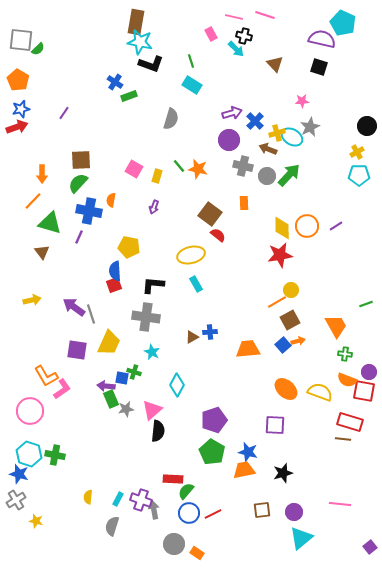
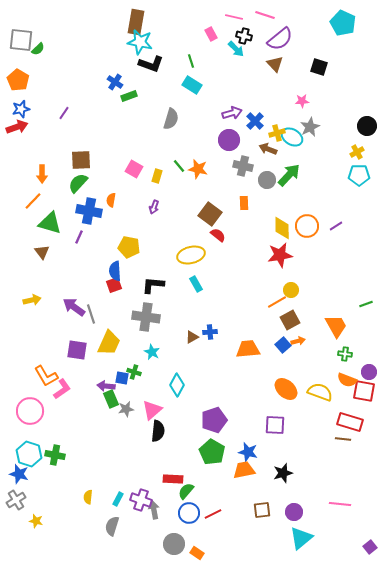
purple semicircle at (322, 39): moved 42 px left; rotated 128 degrees clockwise
gray circle at (267, 176): moved 4 px down
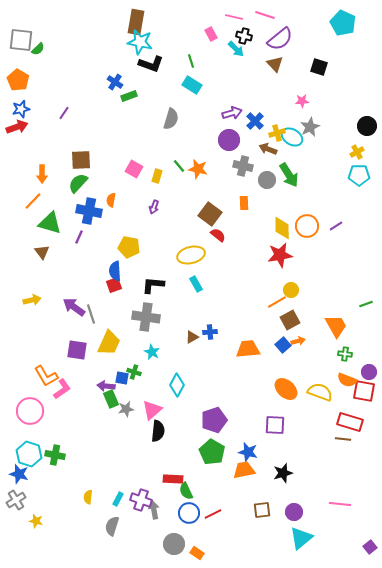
green arrow at (289, 175): rotated 105 degrees clockwise
green semicircle at (186, 491): rotated 66 degrees counterclockwise
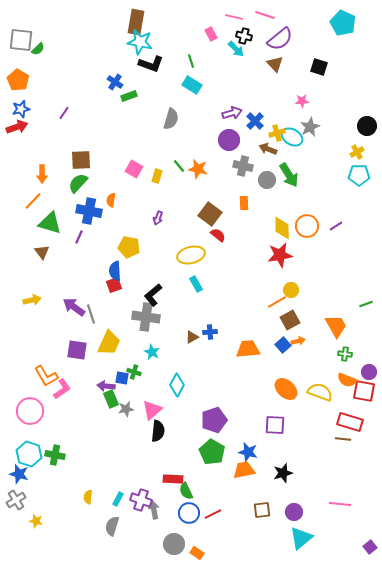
purple arrow at (154, 207): moved 4 px right, 11 px down
black L-shape at (153, 285): moved 10 px down; rotated 45 degrees counterclockwise
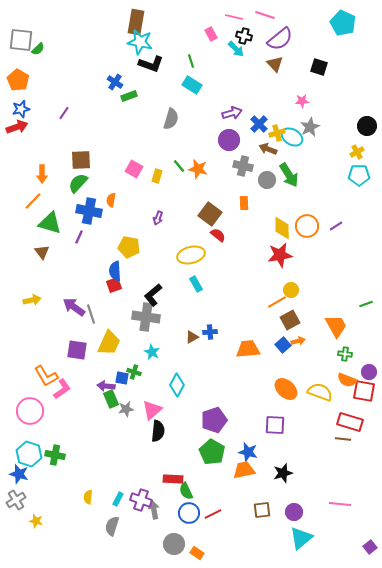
blue cross at (255, 121): moved 4 px right, 3 px down
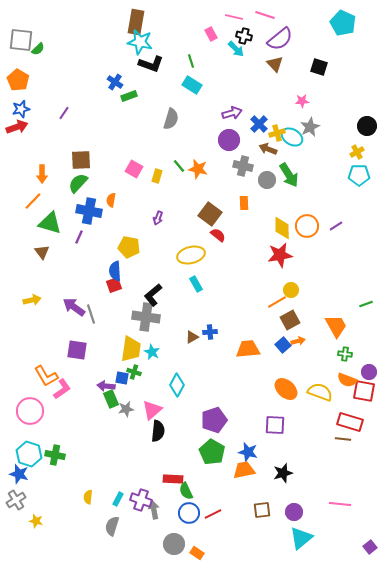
yellow trapezoid at (109, 343): moved 22 px right, 6 px down; rotated 16 degrees counterclockwise
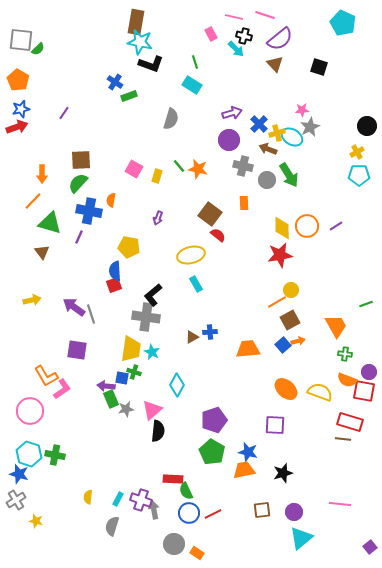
green line at (191, 61): moved 4 px right, 1 px down
pink star at (302, 101): moved 9 px down
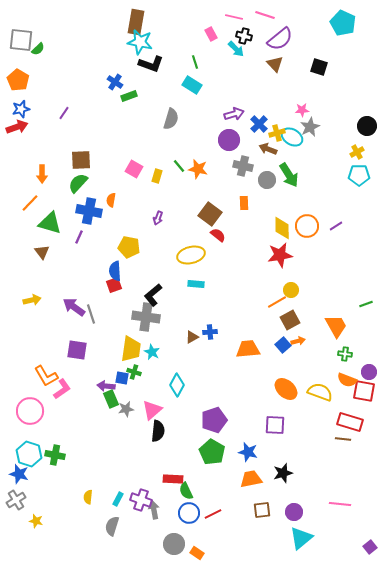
purple arrow at (232, 113): moved 2 px right, 1 px down
orange line at (33, 201): moved 3 px left, 2 px down
cyan rectangle at (196, 284): rotated 56 degrees counterclockwise
orange trapezoid at (244, 470): moved 7 px right, 9 px down
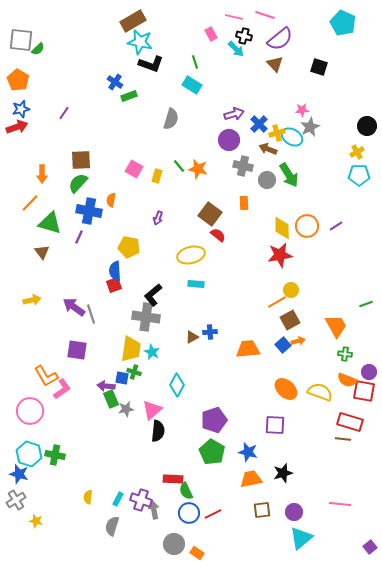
brown rectangle at (136, 22): moved 3 px left, 1 px up; rotated 50 degrees clockwise
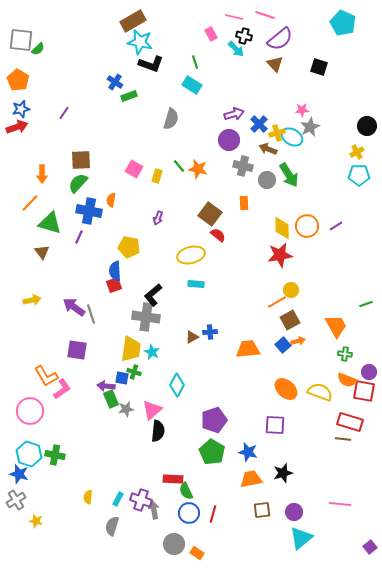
red line at (213, 514): rotated 48 degrees counterclockwise
